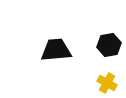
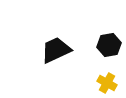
black trapezoid: rotated 20 degrees counterclockwise
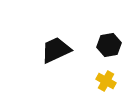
yellow cross: moved 1 px left, 2 px up
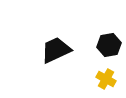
yellow cross: moved 2 px up
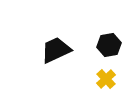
yellow cross: rotated 18 degrees clockwise
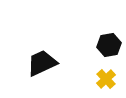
black trapezoid: moved 14 px left, 13 px down
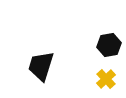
black trapezoid: moved 1 px left, 3 px down; rotated 48 degrees counterclockwise
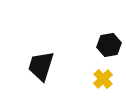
yellow cross: moved 3 px left
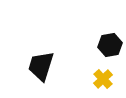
black hexagon: moved 1 px right
